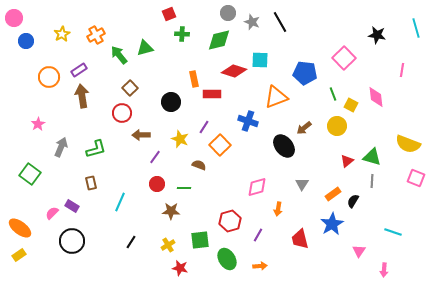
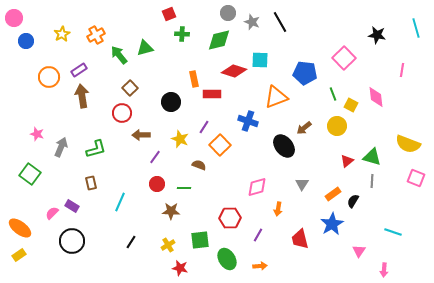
pink star at (38, 124): moved 1 px left, 10 px down; rotated 24 degrees counterclockwise
red hexagon at (230, 221): moved 3 px up; rotated 15 degrees clockwise
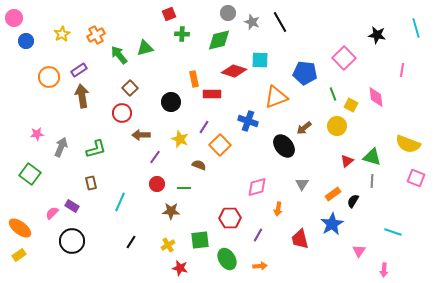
pink star at (37, 134): rotated 24 degrees counterclockwise
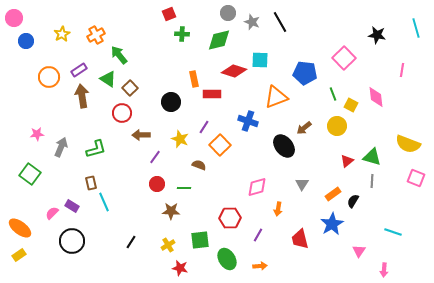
green triangle at (145, 48): moved 37 px left, 31 px down; rotated 48 degrees clockwise
cyan line at (120, 202): moved 16 px left; rotated 48 degrees counterclockwise
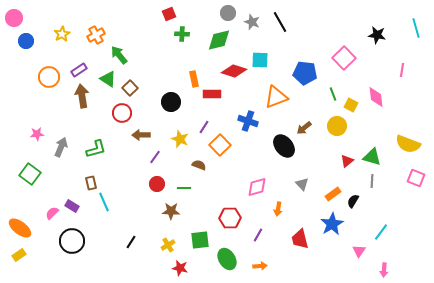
gray triangle at (302, 184): rotated 16 degrees counterclockwise
cyan line at (393, 232): moved 12 px left; rotated 72 degrees counterclockwise
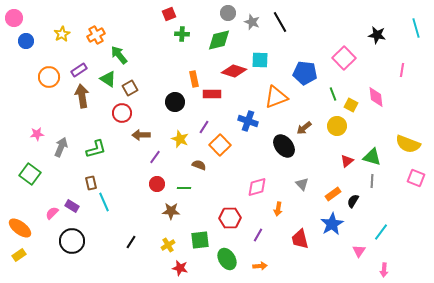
brown square at (130, 88): rotated 14 degrees clockwise
black circle at (171, 102): moved 4 px right
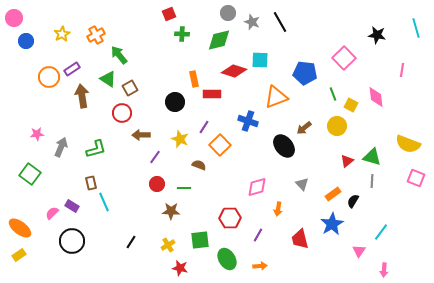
purple rectangle at (79, 70): moved 7 px left, 1 px up
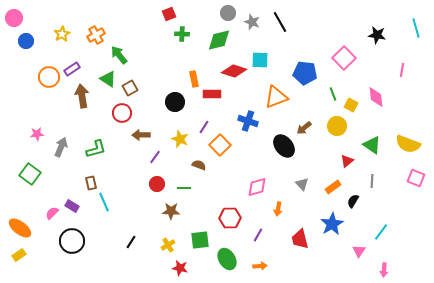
green triangle at (372, 157): moved 12 px up; rotated 18 degrees clockwise
orange rectangle at (333, 194): moved 7 px up
